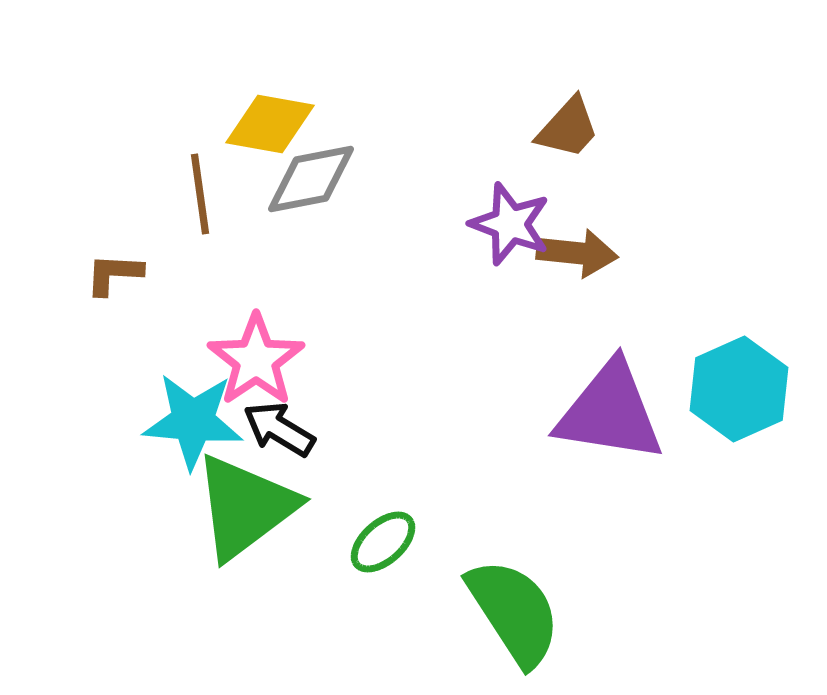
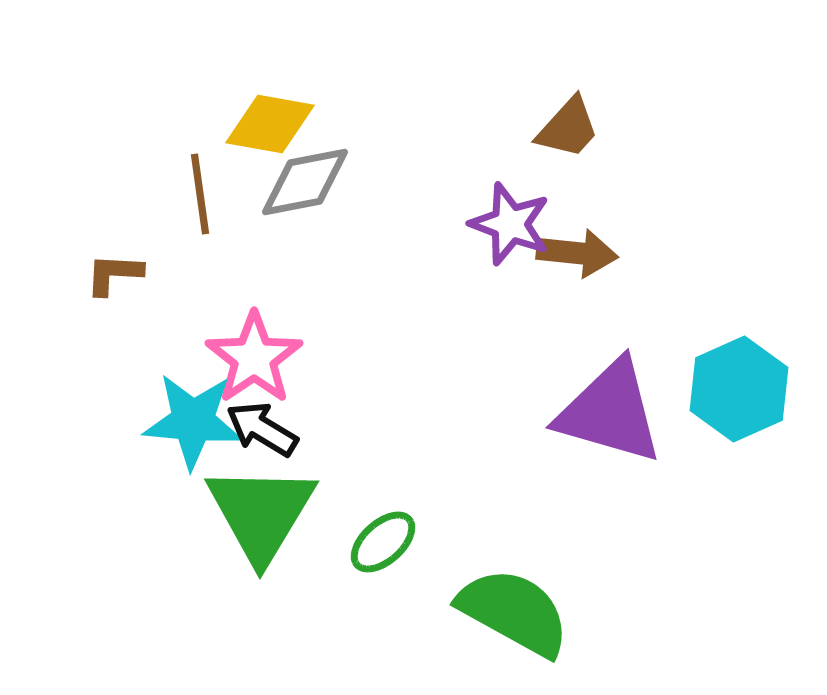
gray diamond: moved 6 px left, 3 px down
pink star: moved 2 px left, 2 px up
purple triangle: rotated 7 degrees clockwise
black arrow: moved 17 px left
green triangle: moved 16 px right, 6 px down; rotated 22 degrees counterclockwise
green semicircle: rotated 28 degrees counterclockwise
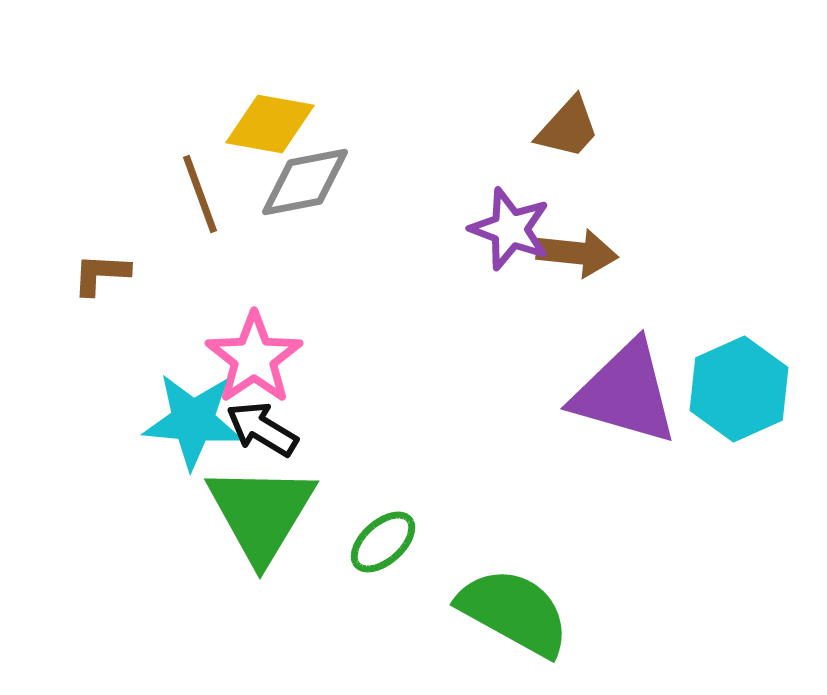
brown line: rotated 12 degrees counterclockwise
purple star: moved 5 px down
brown L-shape: moved 13 px left
purple triangle: moved 15 px right, 19 px up
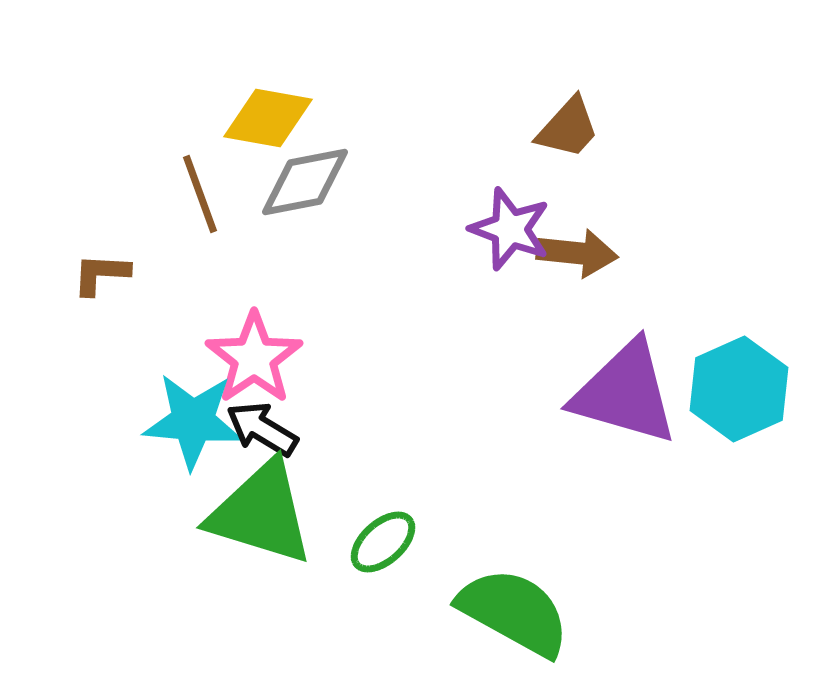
yellow diamond: moved 2 px left, 6 px up
green triangle: rotated 44 degrees counterclockwise
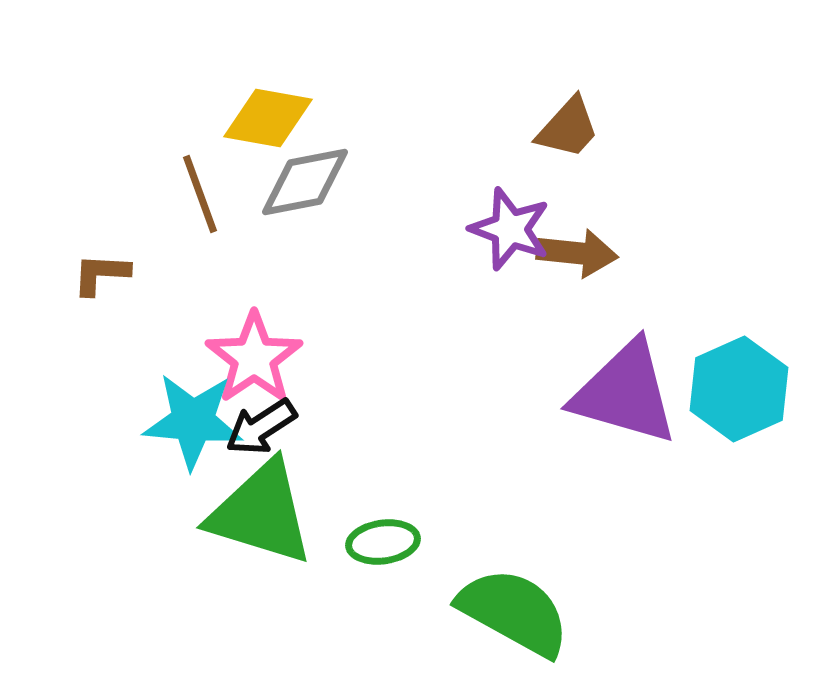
black arrow: moved 1 px left, 2 px up; rotated 64 degrees counterclockwise
green ellipse: rotated 34 degrees clockwise
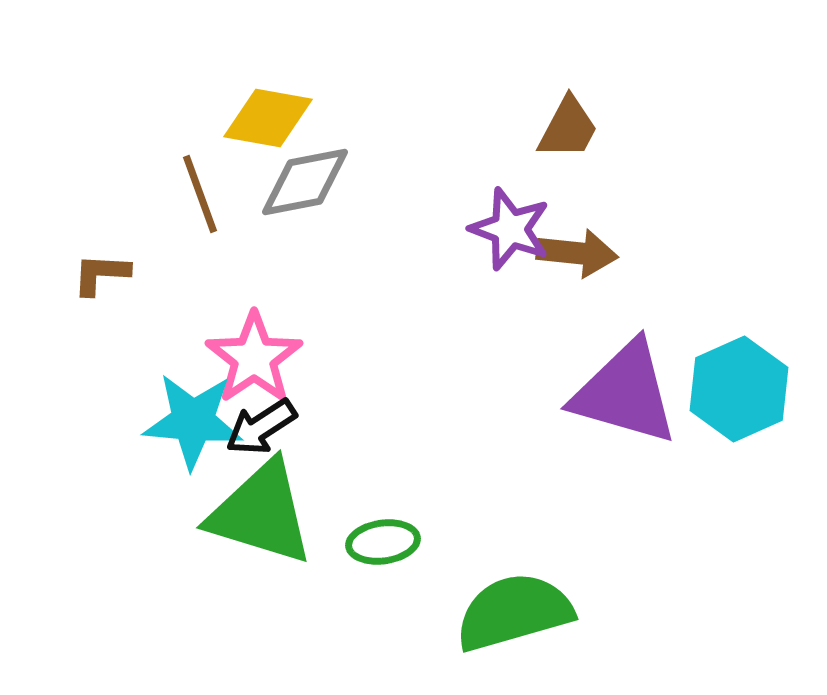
brown trapezoid: rotated 14 degrees counterclockwise
green semicircle: rotated 45 degrees counterclockwise
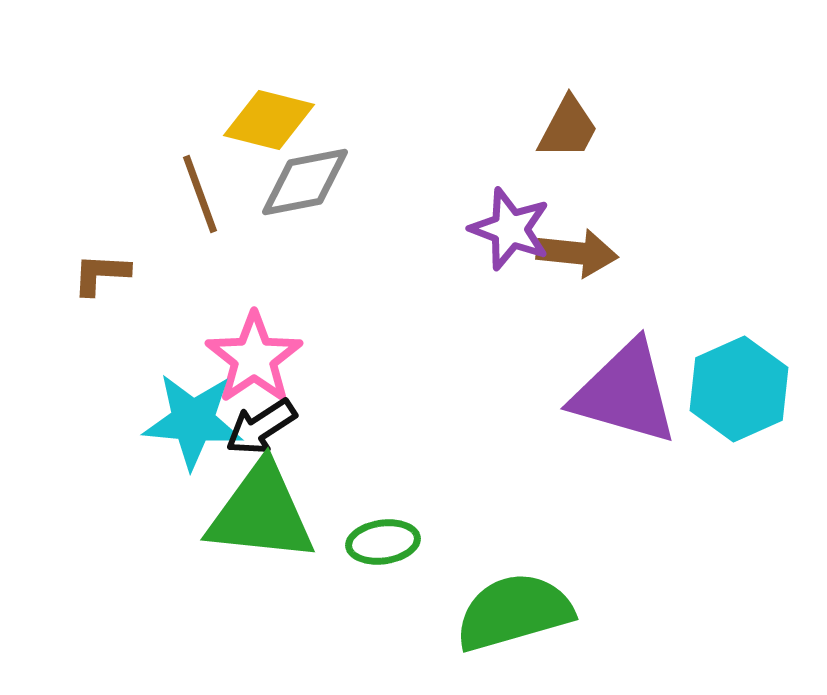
yellow diamond: moved 1 px right, 2 px down; rotated 4 degrees clockwise
green triangle: rotated 11 degrees counterclockwise
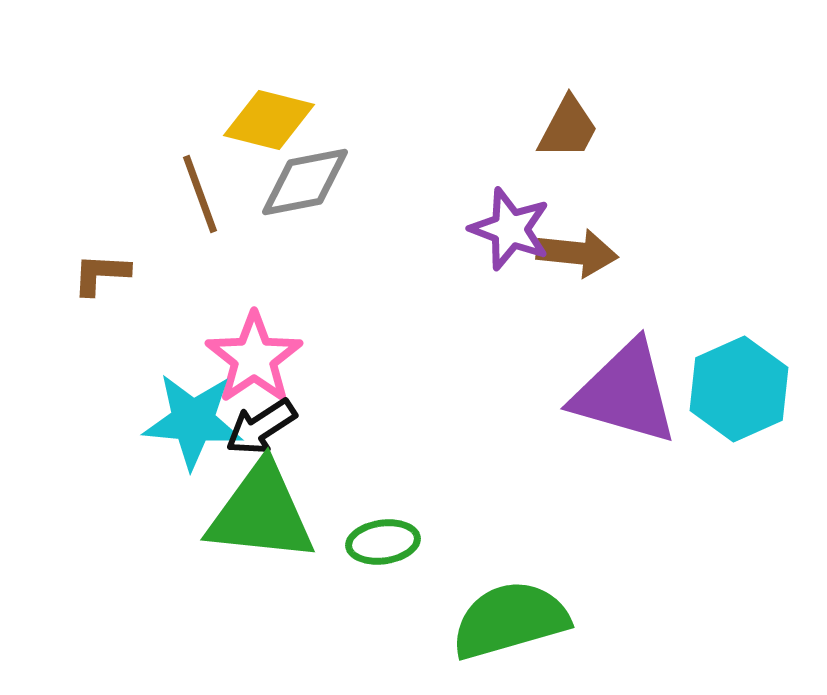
green semicircle: moved 4 px left, 8 px down
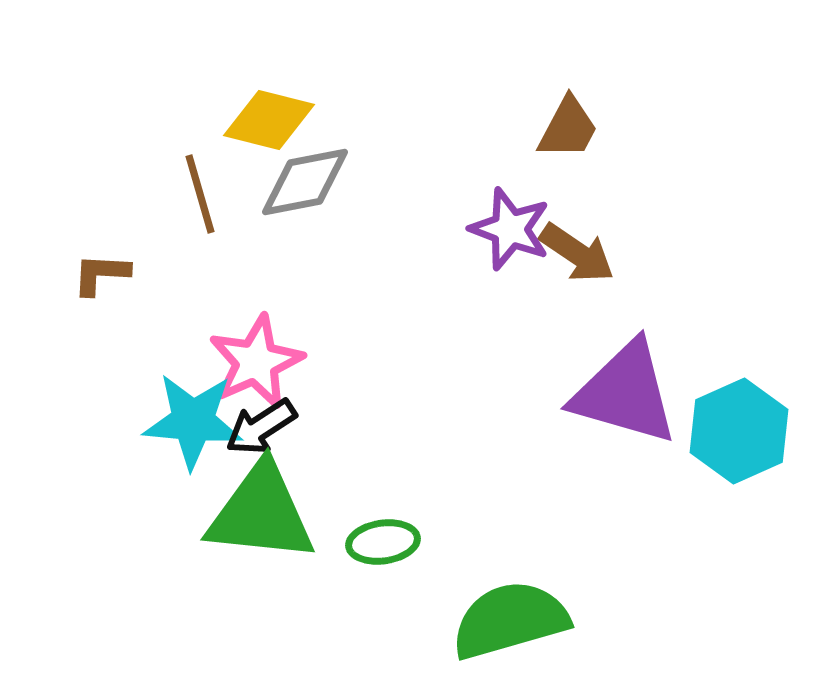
brown line: rotated 4 degrees clockwise
brown arrow: rotated 28 degrees clockwise
pink star: moved 2 px right, 4 px down; rotated 10 degrees clockwise
cyan hexagon: moved 42 px down
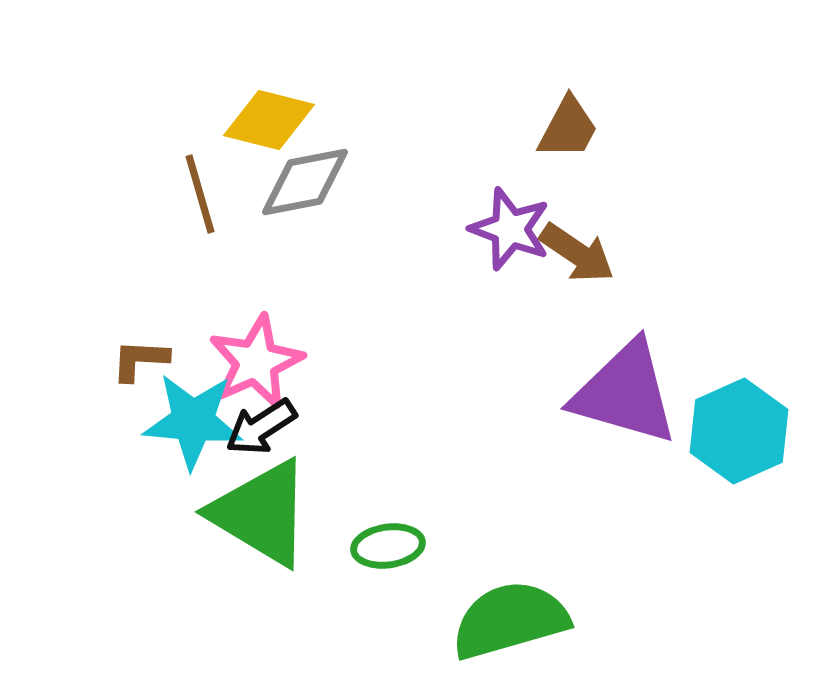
brown L-shape: moved 39 px right, 86 px down
green triangle: rotated 25 degrees clockwise
green ellipse: moved 5 px right, 4 px down
